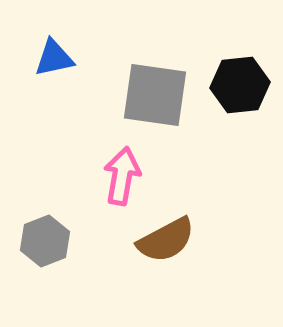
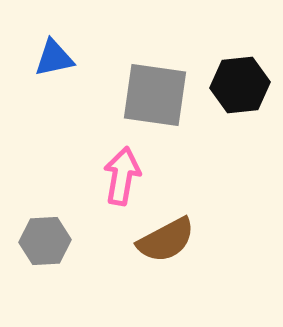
gray hexagon: rotated 18 degrees clockwise
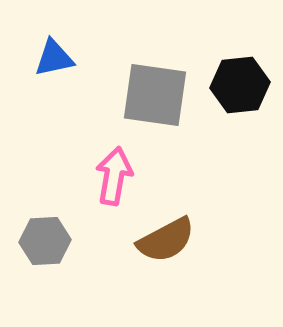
pink arrow: moved 8 px left
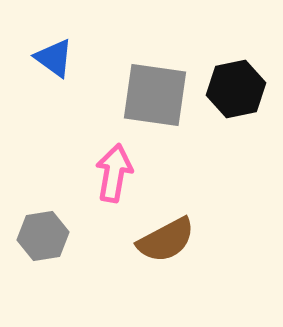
blue triangle: rotated 48 degrees clockwise
black hexagon: moved 4 px left, 4 px down; rotated 6 degrees counterclockwise
pink arrow: moved 3 px up
gray hexagon: moved 2 px left, 5 px up; rotated 6 degrees counterclockwise
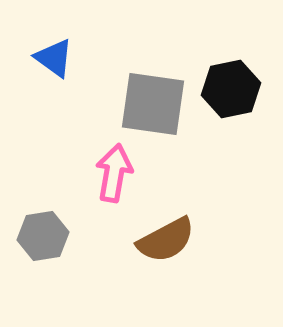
black hexagon: moved 5 px left
gray square: moved 2 px left, 9 px down
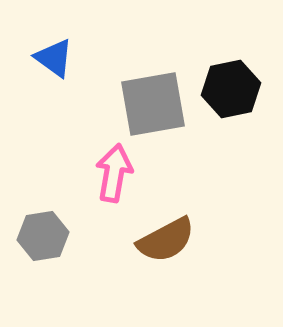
gray square: rotated 18 degrees counterclockwise
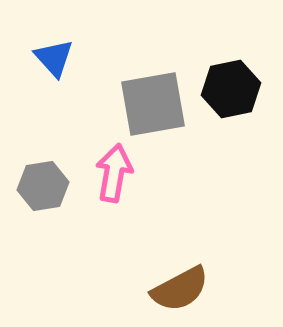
blue triangle: rotated 12 degrees clockwise
gray hexagon: moved 50 px up
brown semicircle: moved 14 px right, 49 px down
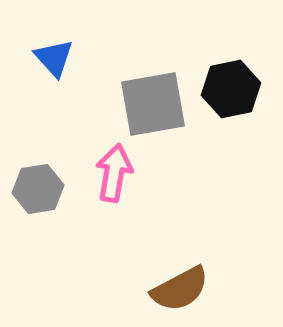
gray hexagon: moved 5 px left, 3 px down
